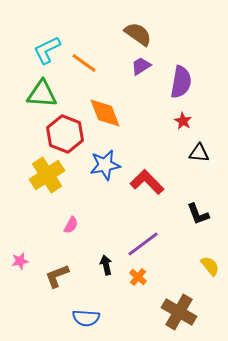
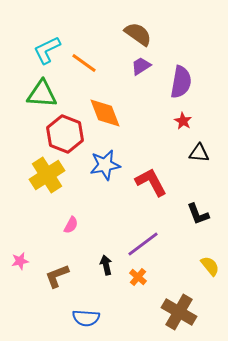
red L-shape: moved 4 px right; rotated 16 degrees clockwise
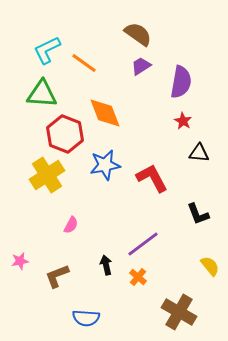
red L-shape: moved 1 px right, 4 px up
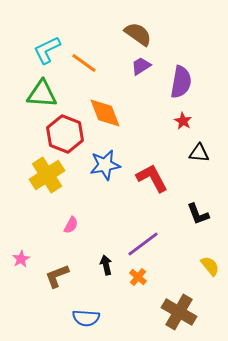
pink star: moved 1 px right, 2 px up; rotated 18 degrees counterclockwise
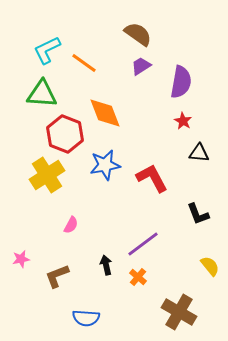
pink star: rotated 18 degrees clockwise
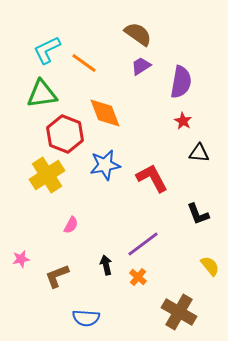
green triangle: rotated 12 degrees counterclockwise
